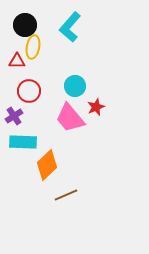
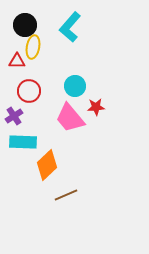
red star: rotated 18 degrees clockwise
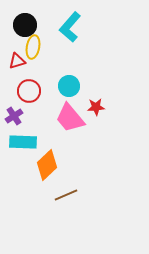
red triangle: rotated 18 degrees counterclockwise
cyan circle: moved 6 px left
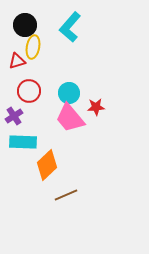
cyan circle: moved 7 px down
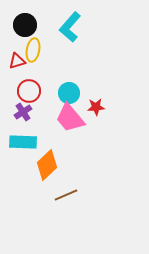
yellow ellipse: moved 3 px down
purple cross: moved 9 px right, 4 px up
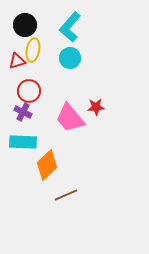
cyan circle: moved 1 px right, 35 px up
purple cross: rotated 30 degrees counterclockwise
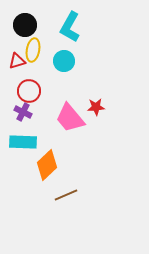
cyan L-shape: rotated 12 degrees counterclockwise
cyan circle: moved 6 px left, 3 px down
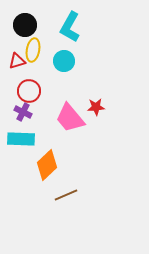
cyan rectangle: moved 2 px left, 3 px up
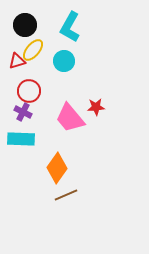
yellow ellipse: rotated 30 degrees clockwise
orange diamond: moved 10 px right, 3 px down; rotated 12 degrees counterclockwise
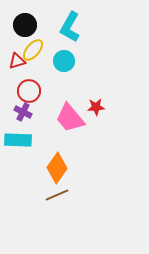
cyan rectangle: moved 3 px left, 1 px down
brown line: moved 9 px left
